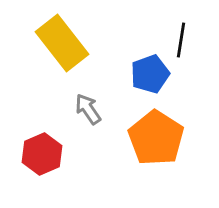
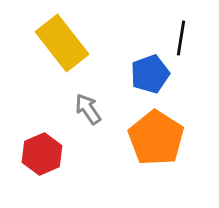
black line: moved 2 px up
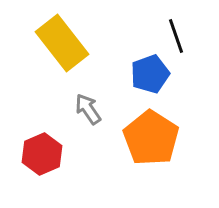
black line: moved 5 px left, 2 px up; rotated 28 degrees counterclockwise
orange pentagon: moved 5 px left
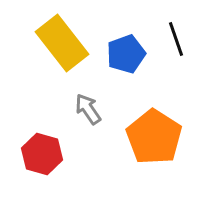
black line: moved 3 px down
blue pentagon: moved 24 px left, 20 px up
orange pentagon: moved 3 px right, 1 px up
red hexagon: rotated 21 degrees counterclockwise
